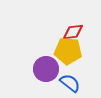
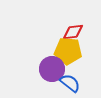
purple circle: moved 6 px right
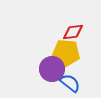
yellow pentagon: moved 2 px left, 2 px down
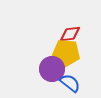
red diamond: moved 3 px left, 2 px down
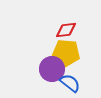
red diamond: moved 4 px left, 4 px up
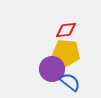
blue semicircle: moved 1 px up
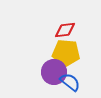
red diamond: moved 1 px left
purple circle: moved 2 px right, 3 px down
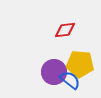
yellow pentagon: moved 14 px right, 11 px down
blue semicircle: moved 2 px up
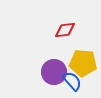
yellow pentagon: moved 3 px right, 1 px up
blue semicircle: moved 2 px right, 1 px down; rotated 10 degrees clockwise
